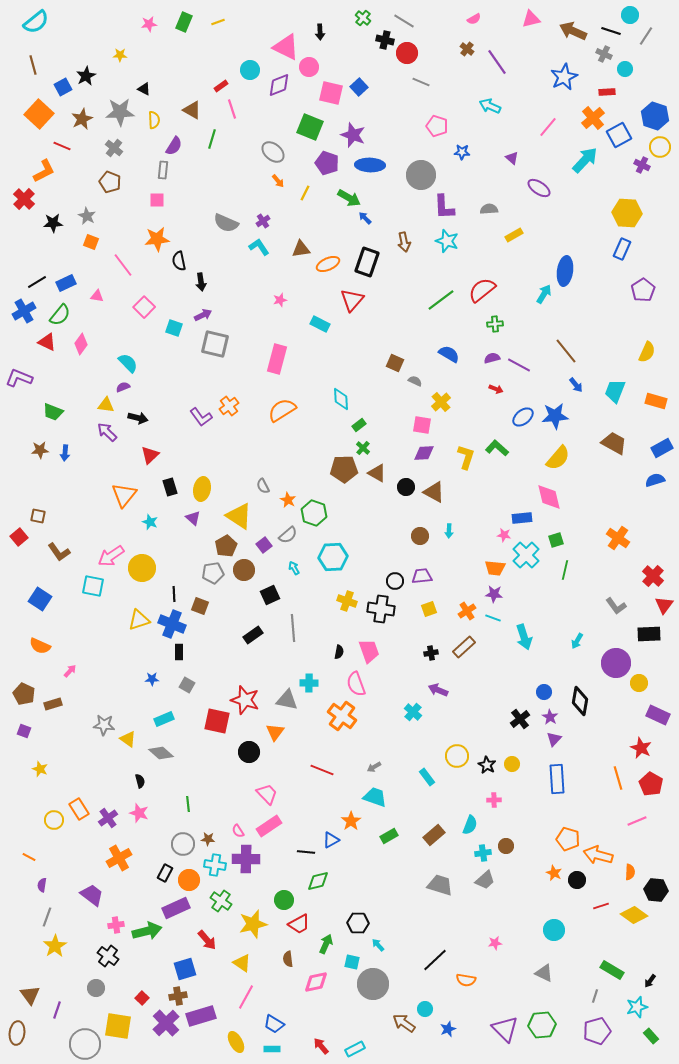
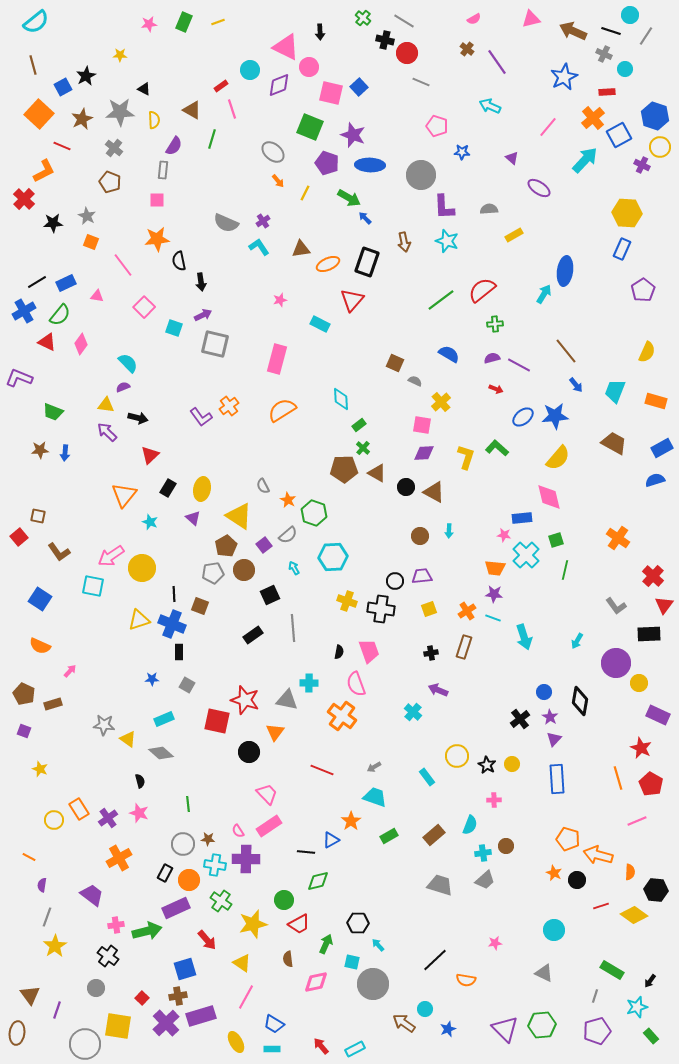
black rectangle at (170, 487): moved 2 px left, 1 px down; rotated 48 degrees clockwise
brown rectangle at (464, 647): rotated 30 degrees counterclockwise
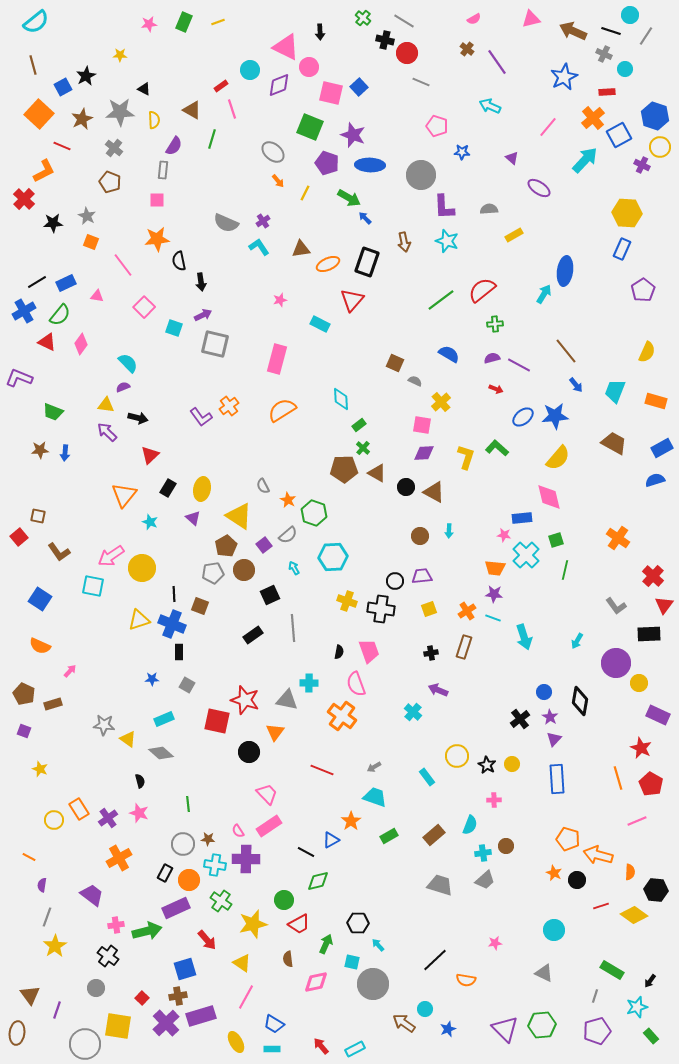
black line at (306, 852): rotated 24 degrees clockwise
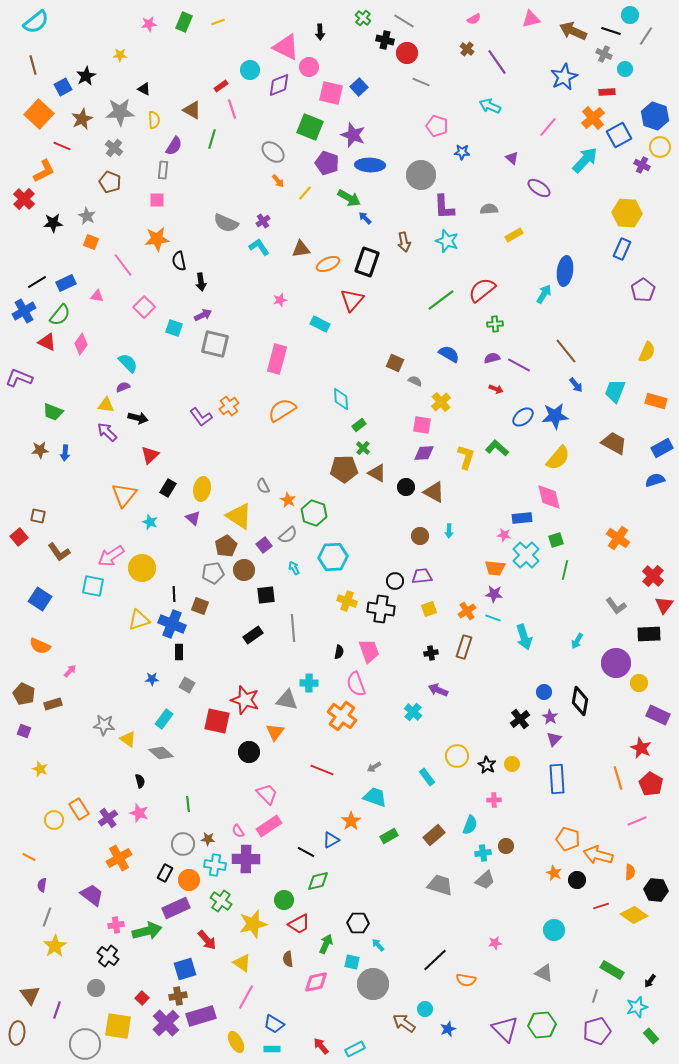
yellow line at (305, 193): rotated 14 degrees clockwise
black square at (270, 595): moved 4 px left; rotated 18 degrees clockwise
cyan rectangle at (164, 719): rotated 30 degrees counterclockwise
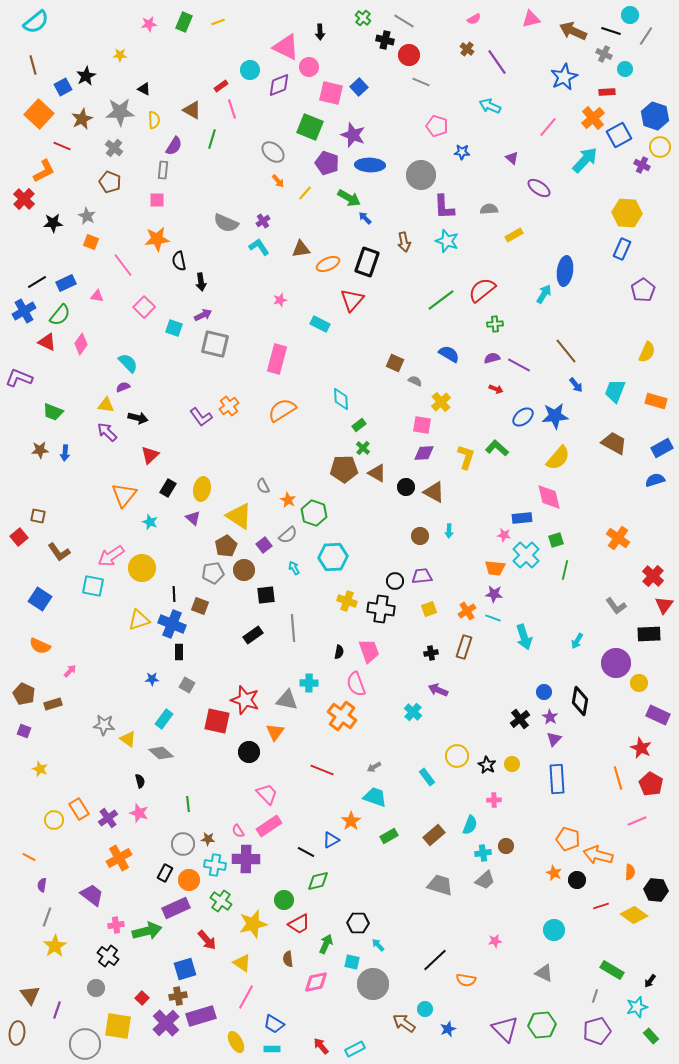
red circle at (407, 53): moved 2 px right, 2 px down
pink star at (495, 943): moved 2 px up
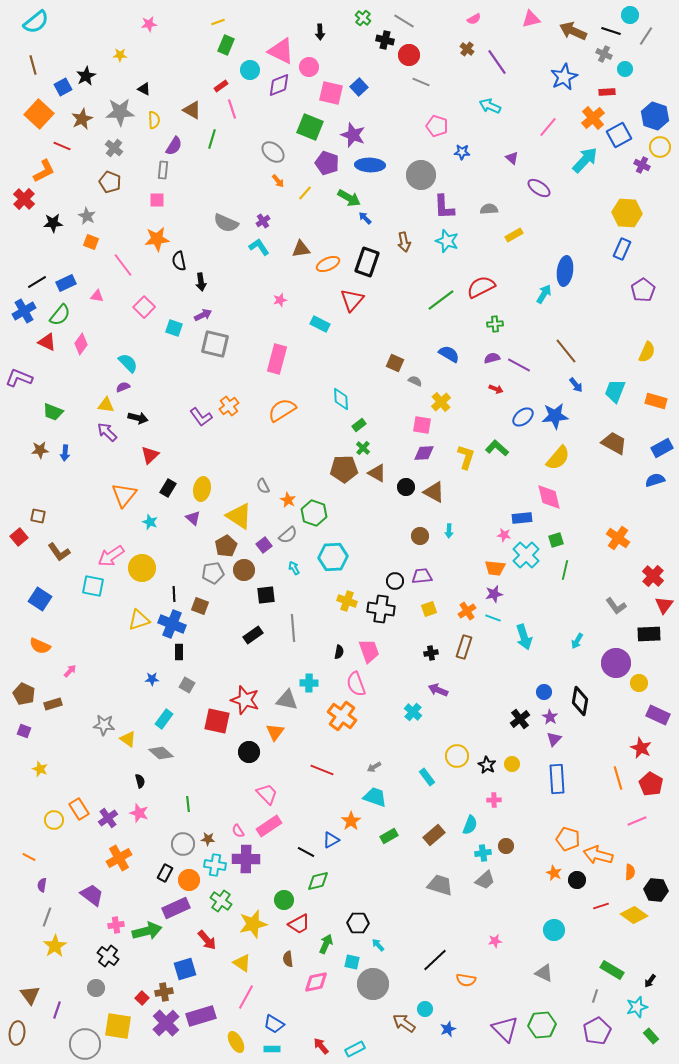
green rectangle at (184, 22): moved 42 px right, 23 px down
pink triangle at (286, 47): moved 5 px left, 4 px down
red semicircle at (482, 290): moved 1 px left, 3 px up; rotated 12 degrees clockwise
purple star at (494, 594): rotated 18 degrees counterclockwise
brown cross at (178, 996): moved 14 px left, 4 px up
purple pentagon at (597, 1031): rotated 12 degrees counterclockwise
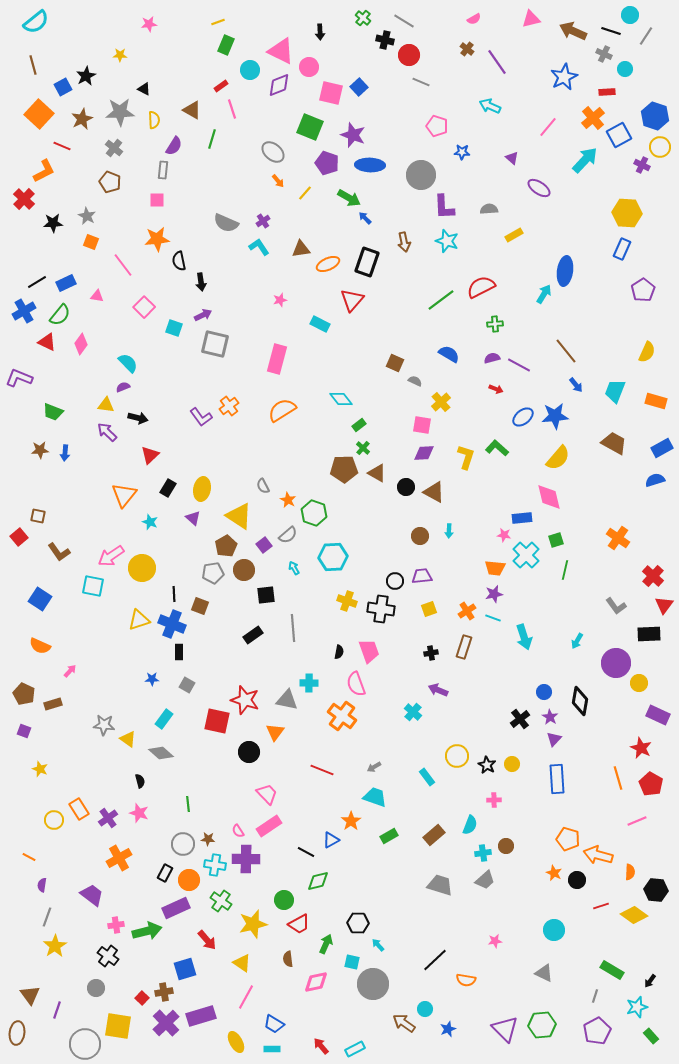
cyan diamond at (341, 399): rotated 35 degrees counterclockwise
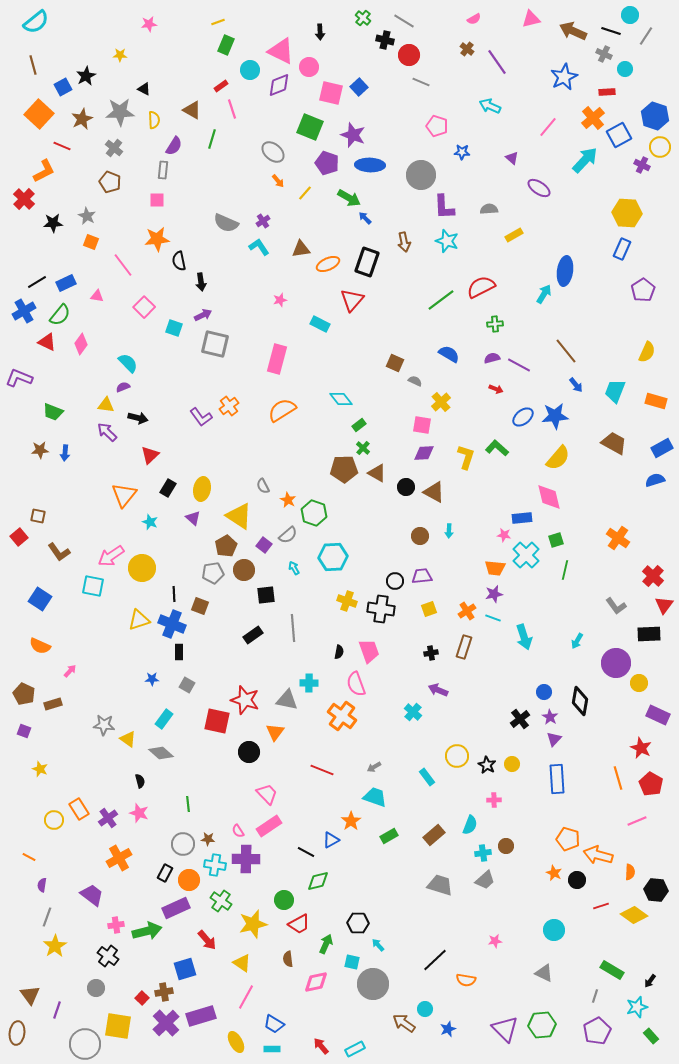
purple square at (264, 545): rotated 14 degrees counterclockwise
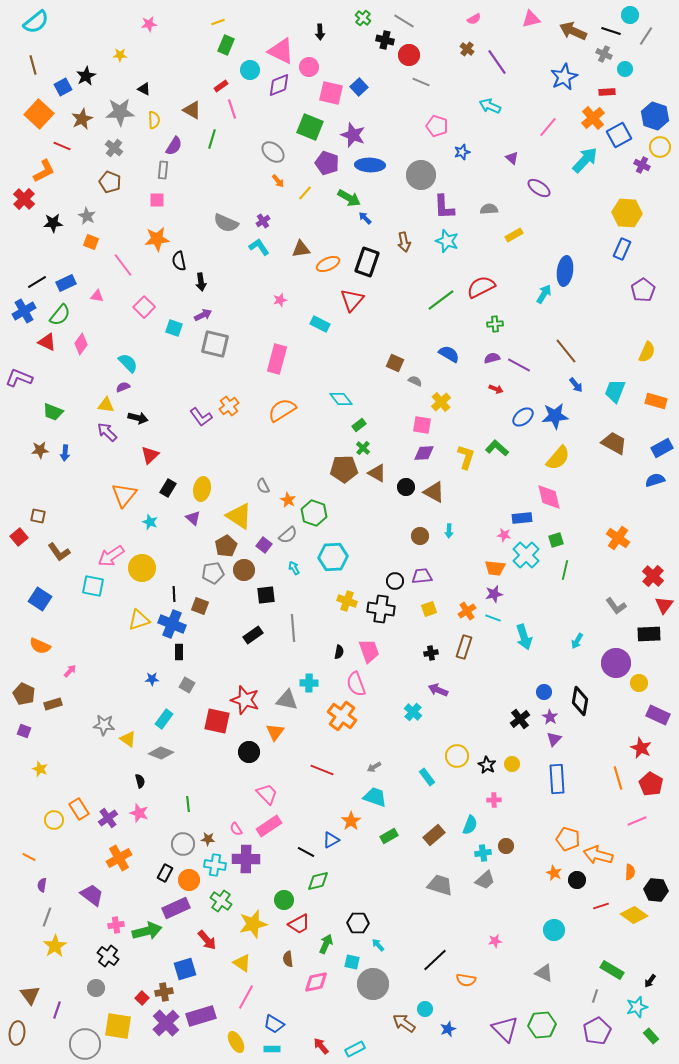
blue star at (462, 152): rotated 21 degrees counterclockwise
gray diamond at (161, 753): rotated 20 degrees counterclockwise
pink semicircle at (238, 831): moved 2 px left, 2 px up
